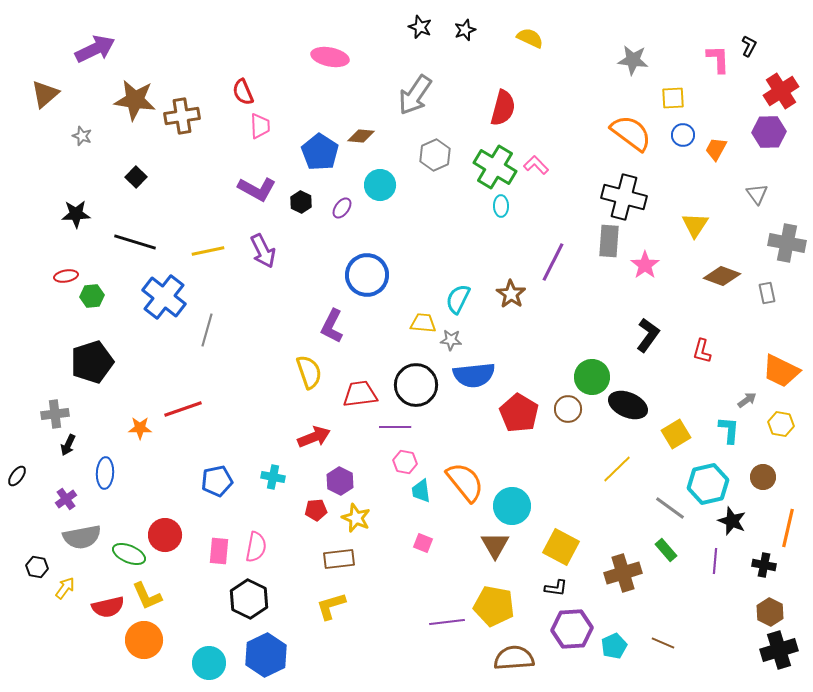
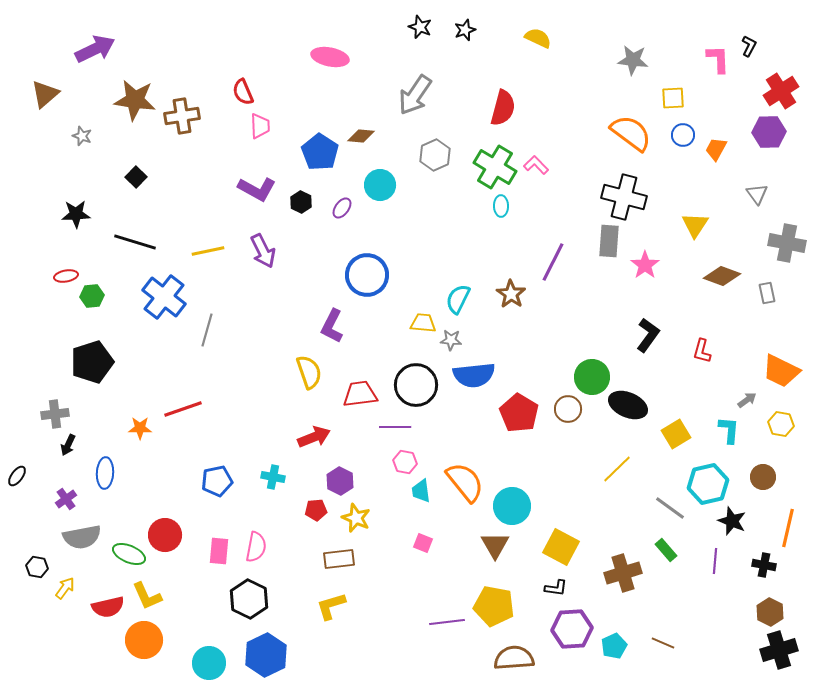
yellow semicircle at (530, 38): moved 8 px right
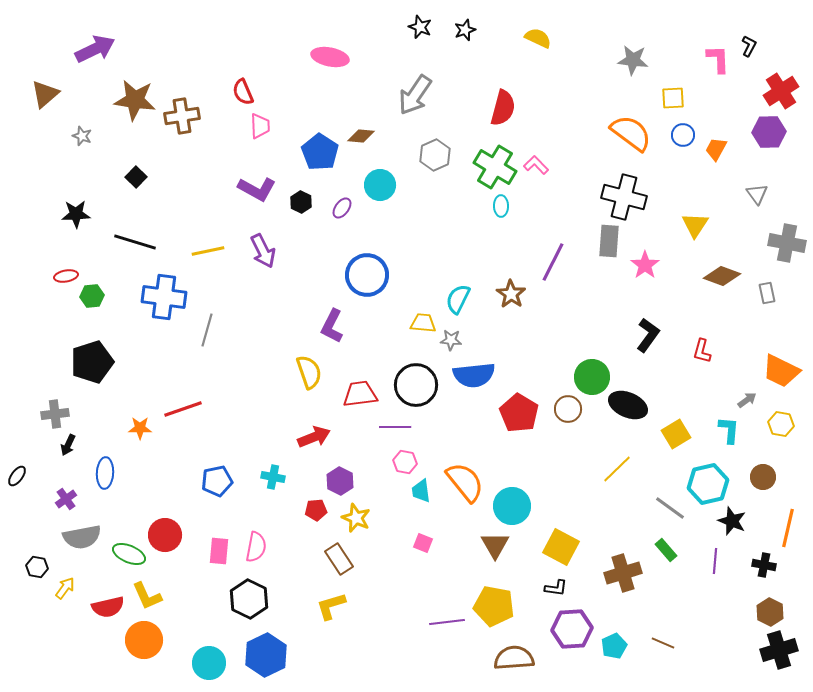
blue cross at (164, 297): rotated 30 degrees counterclockwise
brown rectangle at (339, 559): rotated 64 degrees clockwise
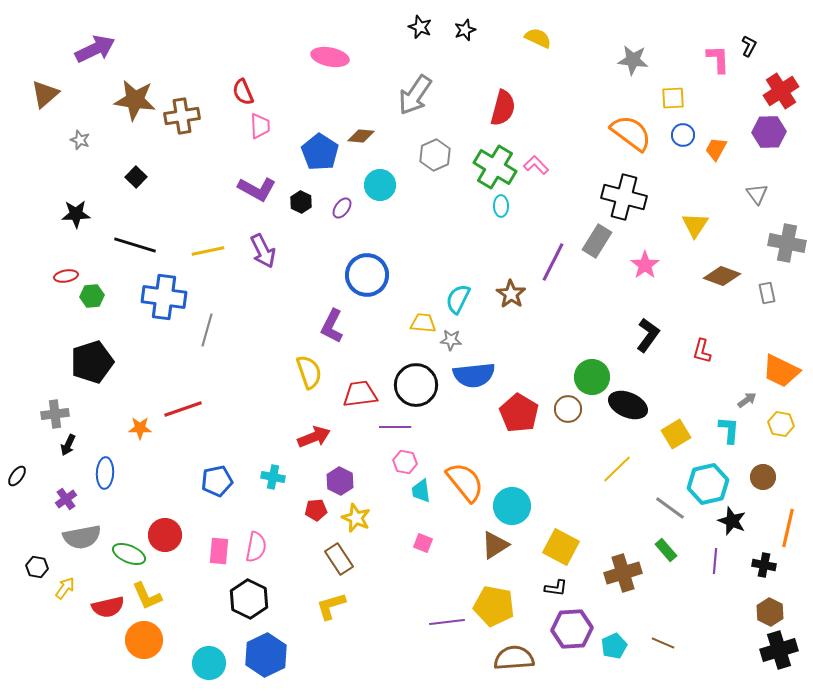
gray star at (82, 136): moved 2 px left, 4 px down
gray rectangle at (609, 241): moved 12 px left; rotated 28 degrees clockwise
black line at (135, 242): moved 3 px down
brown triangle at (495, 545): rotated 28 degrees clockwise
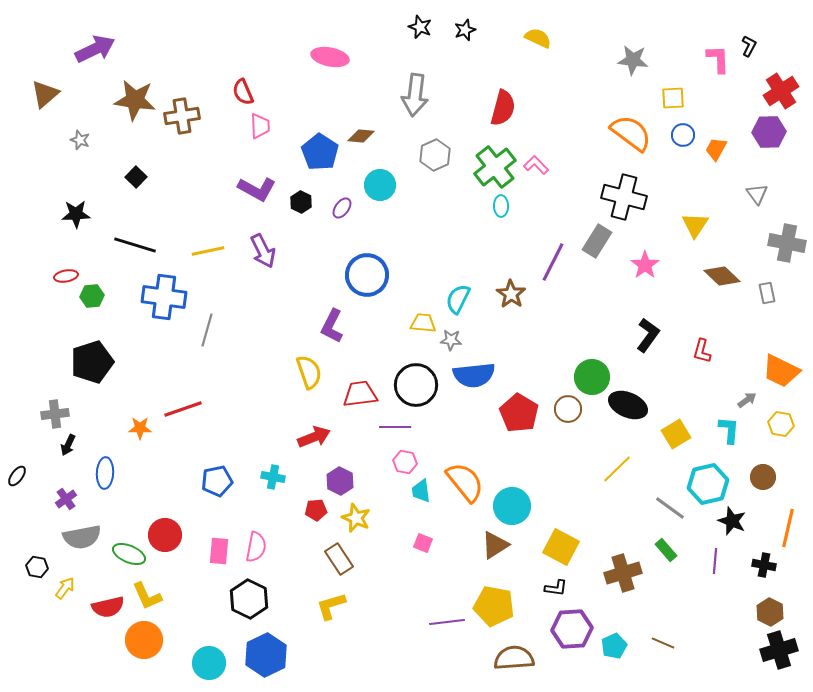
gray arrow at (415, 95): rotated 27 degrees counterclockwise
green cross at (495, 167): rotated 21 degrees clockwise
brown diamond at (722, 276): rotated 24 degrees clockwise
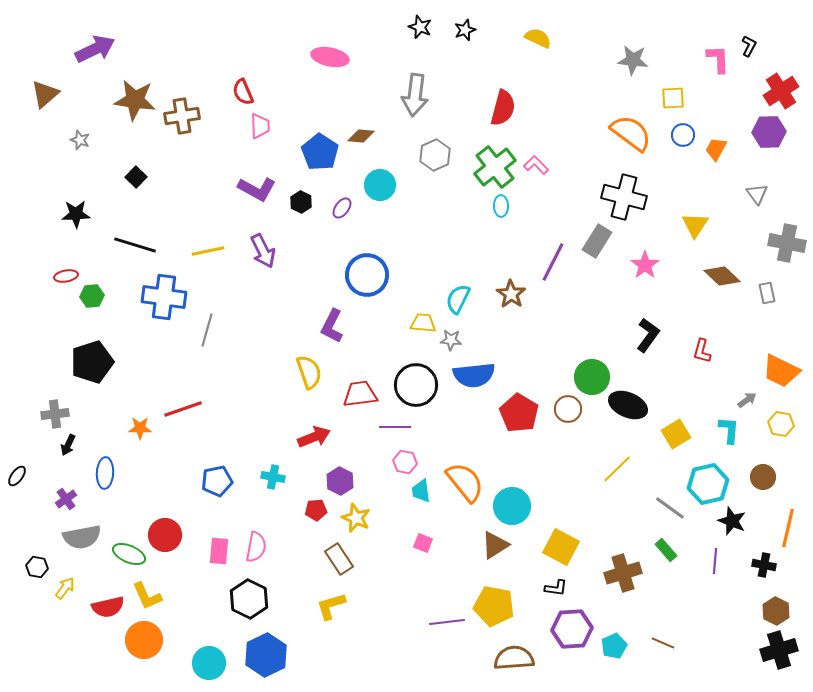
brown hexagon at (770, 612): moved 6 px right, 1 px up
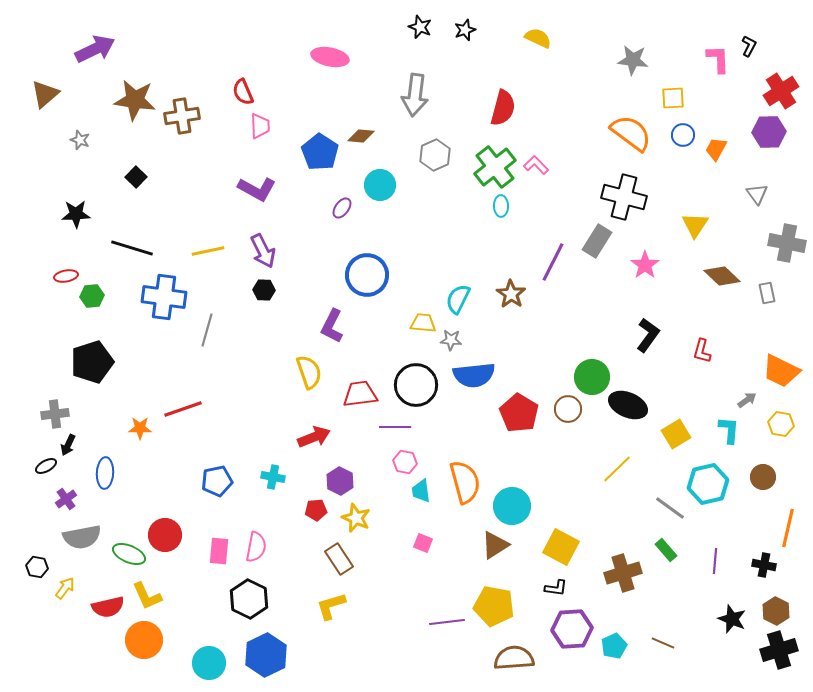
black hexagon at (301, 202): moved 37 px left, 88 px down; rotated 25 degrees counterclockwise
black line at (135, 245): moved 3 px left, 3 px down
black ellipse at (17, 476): moved 29 px right, 10 px up; rotated 25 degrees clockwise
orange semicircle at (465, 482): rotated 24 degrees clockwise
black star at (732, 521): moved 98 px down
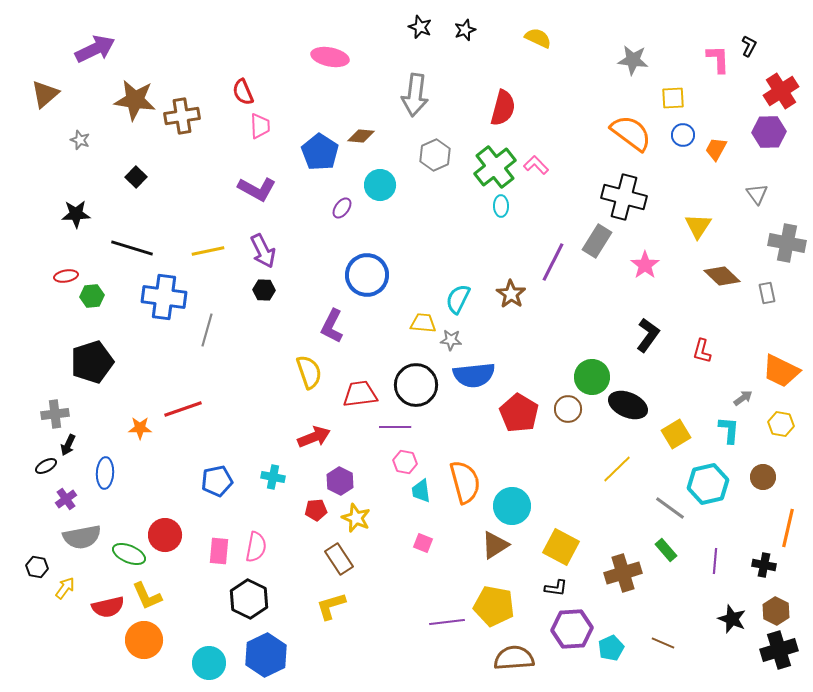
yellow triangle at (695, 225): moved 3 px right, 1 px down
gray arrow at (747, 400): moved 4 px left, 2 px up
cyan pentagon at (614, 646): moved 3 px left, 2 px down
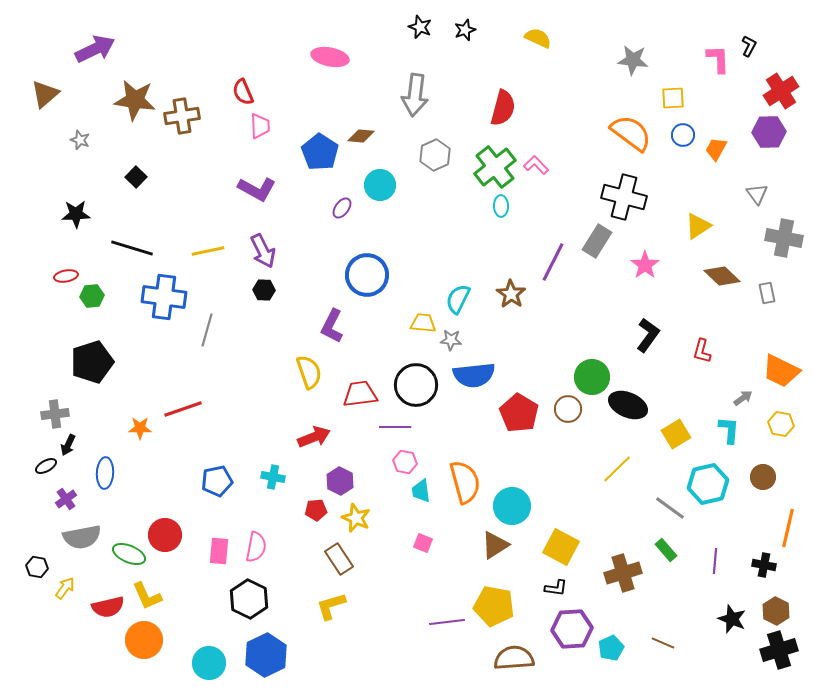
yellow triangle at (698, 226): rotated 24 degrees clockwise
gray cross at (787, 243): moved 3 px left, 5 px up
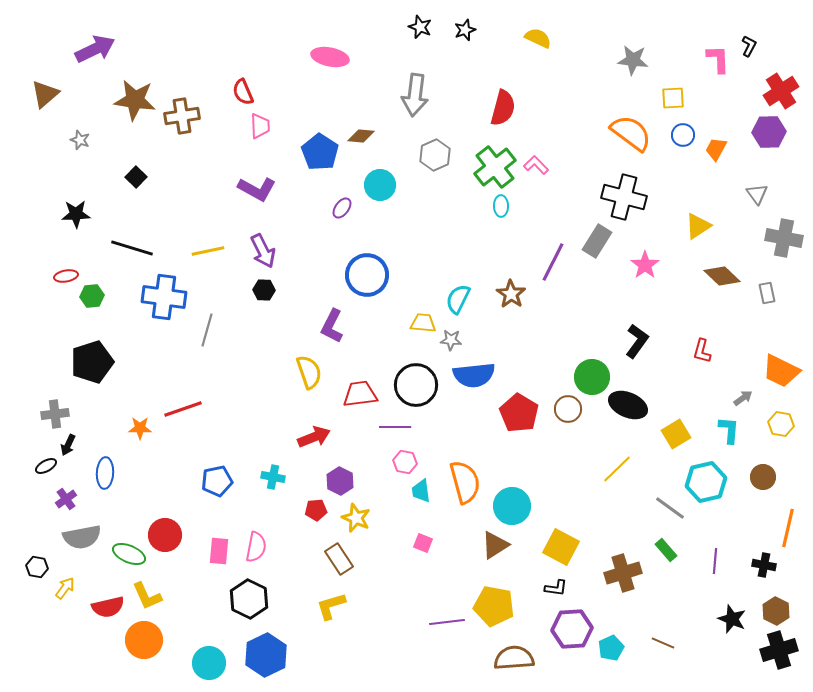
black L-shape at (648, 335): moved 11 px left, 6 px down
cyan hexagon at (708, 484): moved 2 px left, 2 px up
